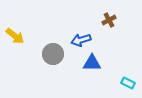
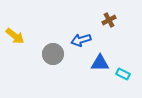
blue triangle: moved 8 px right
cyan rectangle: moved 5 px left, 9 px up
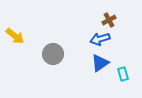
blue arrow: moved 19 px right, 1 px up
blue triangle: rotated 36 degrees counterclockwise
cyan rectangle: rotated 48 degrees clockwise
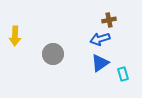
brown cross: rotated 16 degrees clockwise
yellow arrow: rotated 54 degrees clockwise
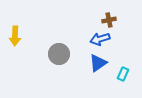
gray circle: moved 6 px right
blue triangle: moved 2 px left
cyan rectangle: rotated 40 degrees clockwise
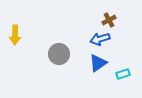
brown cross: rotated 16 degrees counterclockwise
yellow arrow: moved 1 px up
cyan rectangle: rotated 48 degrees clockwise
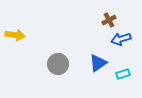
yellow arrow: rotated 84 degrees counterclockwise
blue arrow: moved 21 px right
gray circle: moved 1 px left, 10 px down
